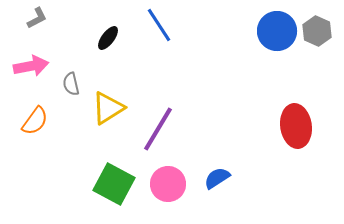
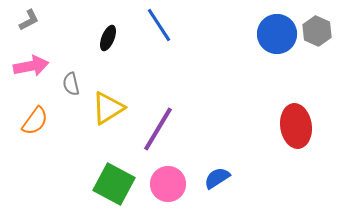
gray L-shape: moved 8 px left, 2 px down
blue circle: moved 3 px down
black ellipse: rotated 15 degrees counterclockwise
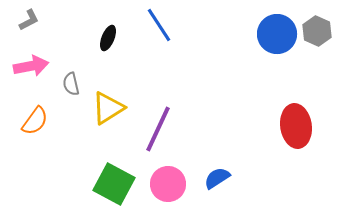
purple line: rotated 6 degrees counterclockwise
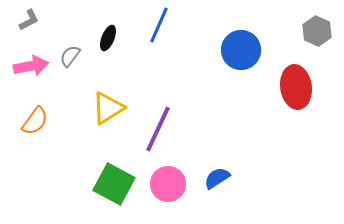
blue line: rotated 57 degrees clockwise
blue circle: moved 36 px left, 16 px down
gray semicircle: moved 1 px left, 28 px up; rotated 50 degrees clockwise
red ellipse: moved 39 px up
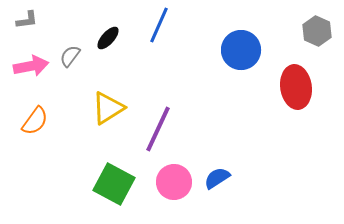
gray L-shape: moved 2 px left; rotated 20 degrees clockwise
black ellipse: rotated 20 degrees clockwise
pink circle: moved 6 px right, 2 px up
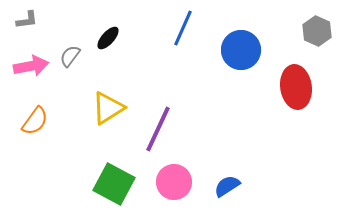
blue line: moved 24 px right, 3 px down
blue semicircle: moved 10 px right, 8 px down
